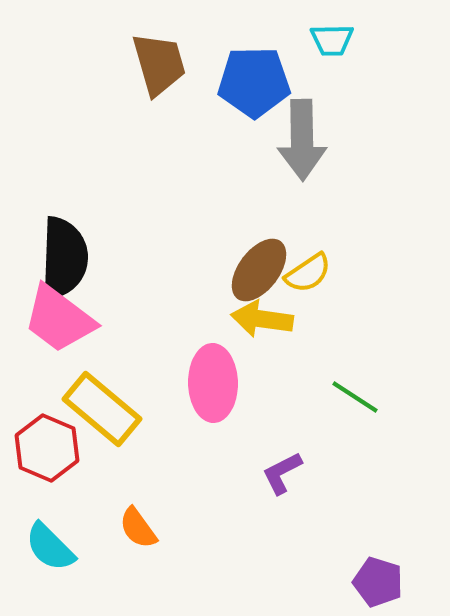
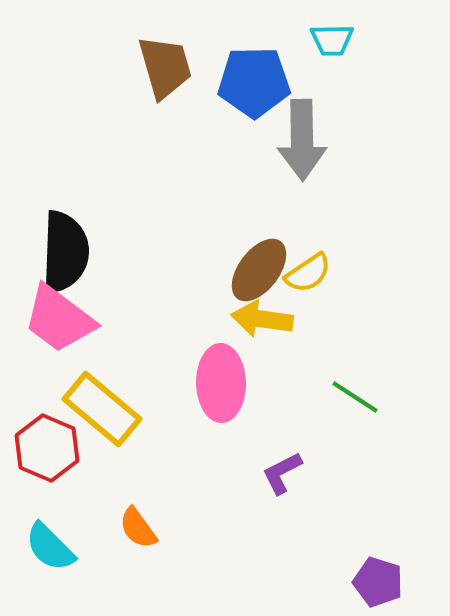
brown trapezoid: moved 6 px right, 3 px down
black semicircle: moved 1 px right, 6 px up
pink ellipse: moved 8 px right
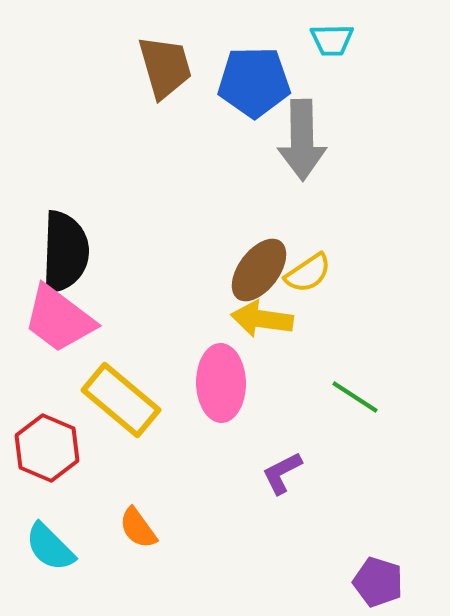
yellow rectangle: moved 19 px right, 9 px up
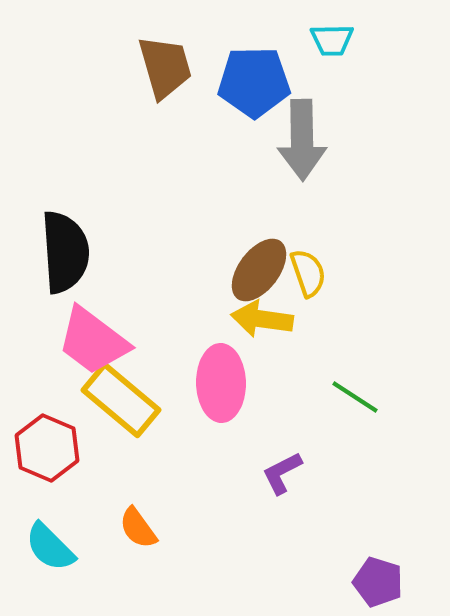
black semicircle: rotated 6 degrees counterclockwise
yellow semicircle: rotated 75 degrees counterclockwise
pink trapezoid: moved 34 px right, 22 px down
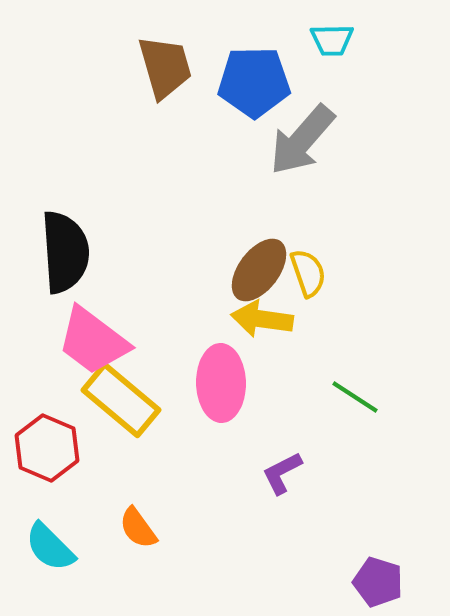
gray arrow: rotated 42 degrees clockwise
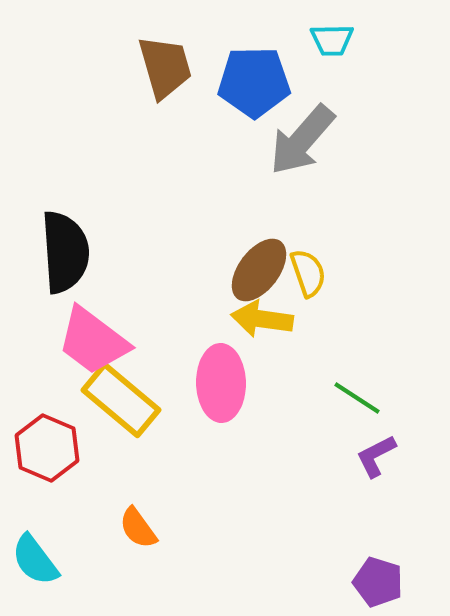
green line: moved 2 px right, 1 px down
purple L-shape: moved 94 px right, 17 px up
cyan semicircle: moved 15 px left, 13 px down; rotated 8 degrees clockwise
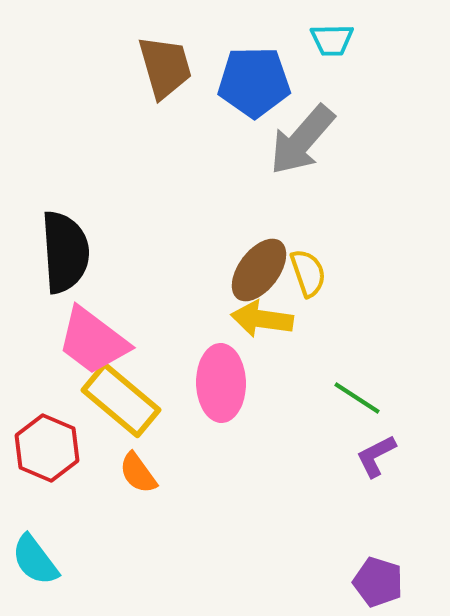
orange semicircle: moved 55 px up
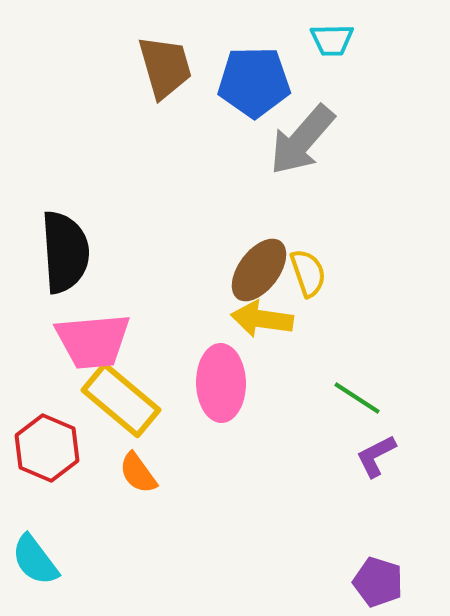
pink trapezoid: rotated 42 degrees counterclockwise
